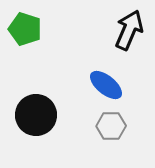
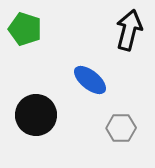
black arrow: rotated 9 degrees counterclockwise
blue ellipse: moved 16 px left, 5 px up
gray hexagon: moved 10 px right, 2 px down
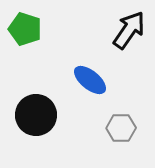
black arrow: rotated 21 degrees clockwise
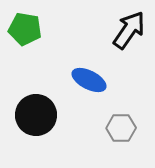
green pentagon: rotated 8 degrees counterclockwise
blue ellipse: moved 1 px left; rotated 12 degrees counterclockwise
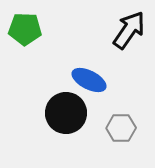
green pentagon: rotated 8 degrees counterclockwise
black circle: moved 30 px right, 2 px up
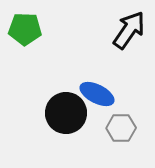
blue ellipse: moved 8 px right, 14 px down
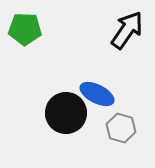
black arrow: moved 2 px left
gray hexagon: rotated 16 degrees clockwise
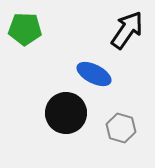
blue ellipse: moved 3 px left, 20 px up
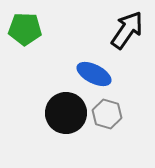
gray hexagon: moved 14 px left, 14 px up
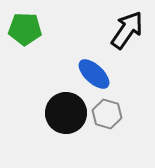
blue ellipse: rotated 16 degrees clockwise
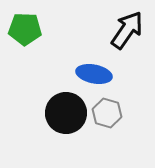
blue ellipse: rotated 32 degrees counterclockwise
gray hexagon: moved 1 px up
